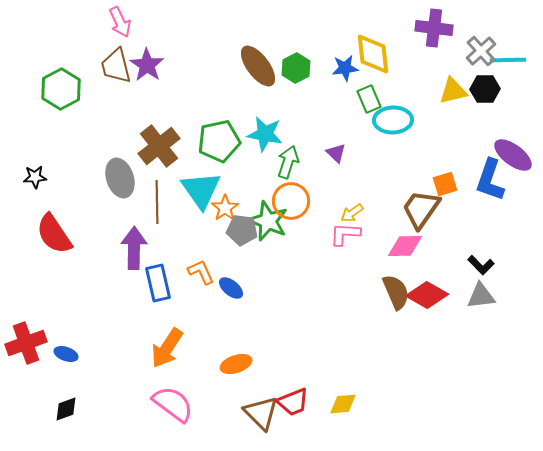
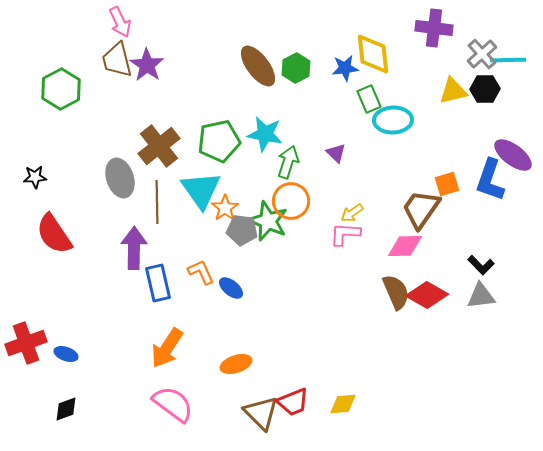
gray cross at (481, 51): moved 1 px right, 3 px down
brown trapezoid at (116, 66): moved 1 px right, 6 px up
orange square at (445, 184): moved 2 px right
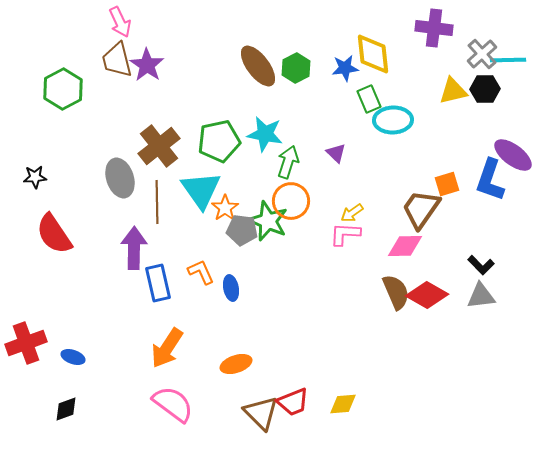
green hexagon at (61, 89): moved 2 px right
blue ellipse at (231, 288): rotated 40 degrees clockwise
blue ellipse at (66, 354): moved 7 px right, 3 px down
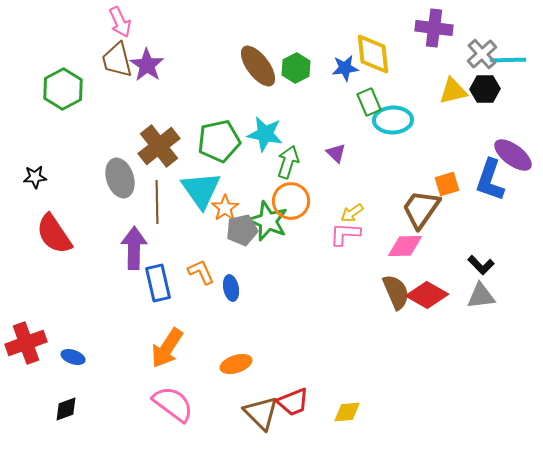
green rectangle at (369, 99): moved 3 px down
gray pentagon at (242, 230): rotated 20 degrees counterclockwise
yellow diamond at (343, 404): moved 4 px right, 8 px down
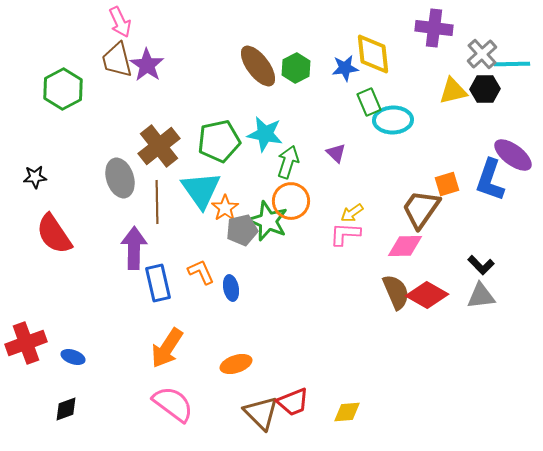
cyan line at (508, 60): moved 4 px right, 4 px down
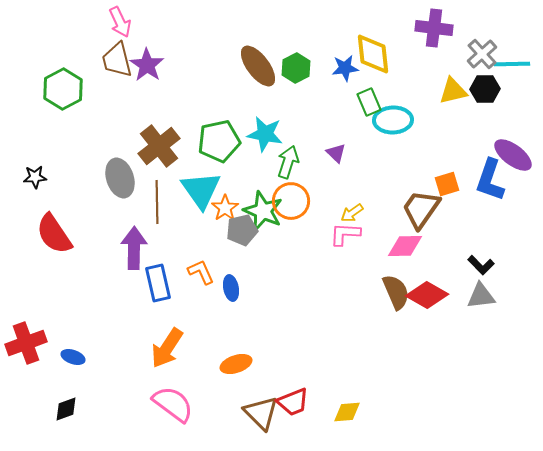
green star at (268, 221): moved 5 px left, 10 px up
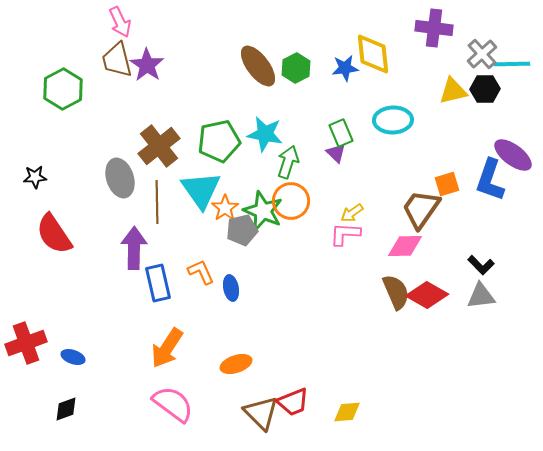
green rectangle at (369, 102): moved 28 px left, 31 px down
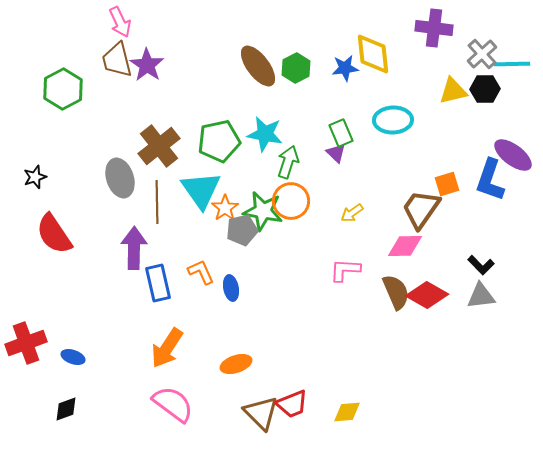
black star at (35, 177): rotated 15 degrees counterclockwise
green star at (263, 211): rotated 12 degrees counterclockwise
pink L-shape at (345, 234): moved 36 px down
red trapezoid at (293, 402): moved 1 px left, 2 px down
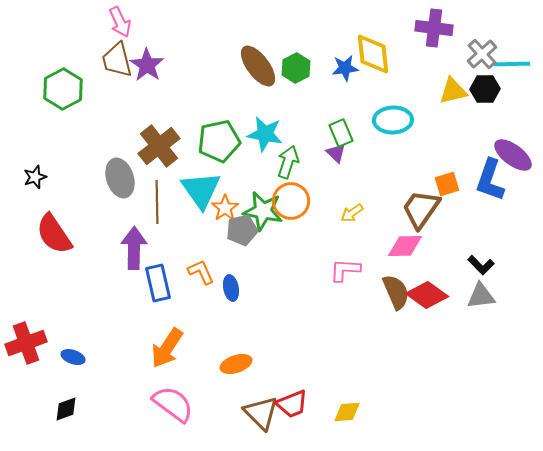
red diamond at (427, 295): rotated 6 degrees clockwise
